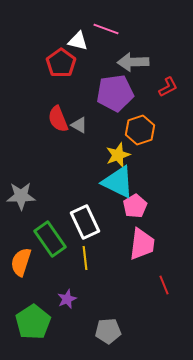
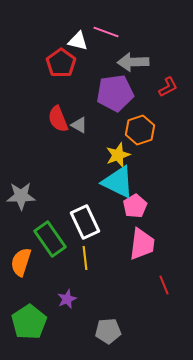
pink line: moved 3 px down
green pentagon: moved 4 px left
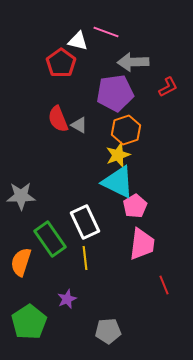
orange hexagon: moved 14 px left
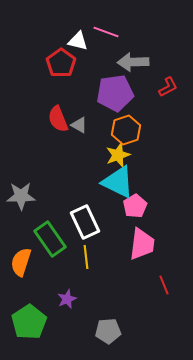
yellow line: moved 1 px right, 1 px up
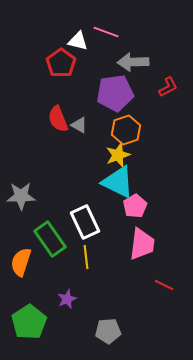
red line: rotated 42 degrees counterclockwise
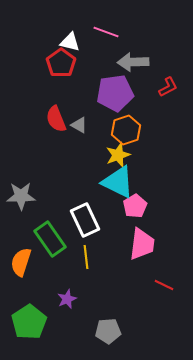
white triangle: moved 8 px left, 1 px down
red semicircle: moved 2 px left
white rectangle: moved 2 px up
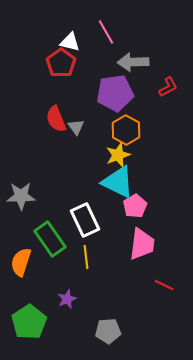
pink line: rotated 40 degrees clockwise
gray triangle: moved 3 px left, 2 px down; rotated 24 degrees clockwise
orange hexagon: rotated 12 degrees counterclockwise
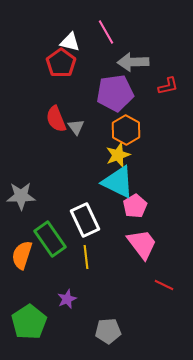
red L-shape: moved 1 px up; rotated 15 degrees clockwise
pink trapezoid: rotated 44 degrees counterclockwise
orange semicircle: moved 1 px right, 7 px up
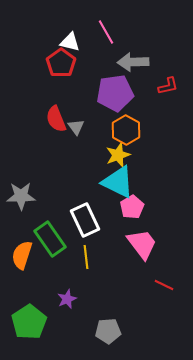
pink pentagon: moved 3 px left, 1 px down
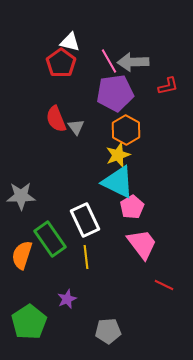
pink line: moved 3 px right, 29 px down
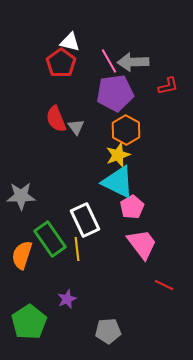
yellow line: moved 9 px left, 8 px up
